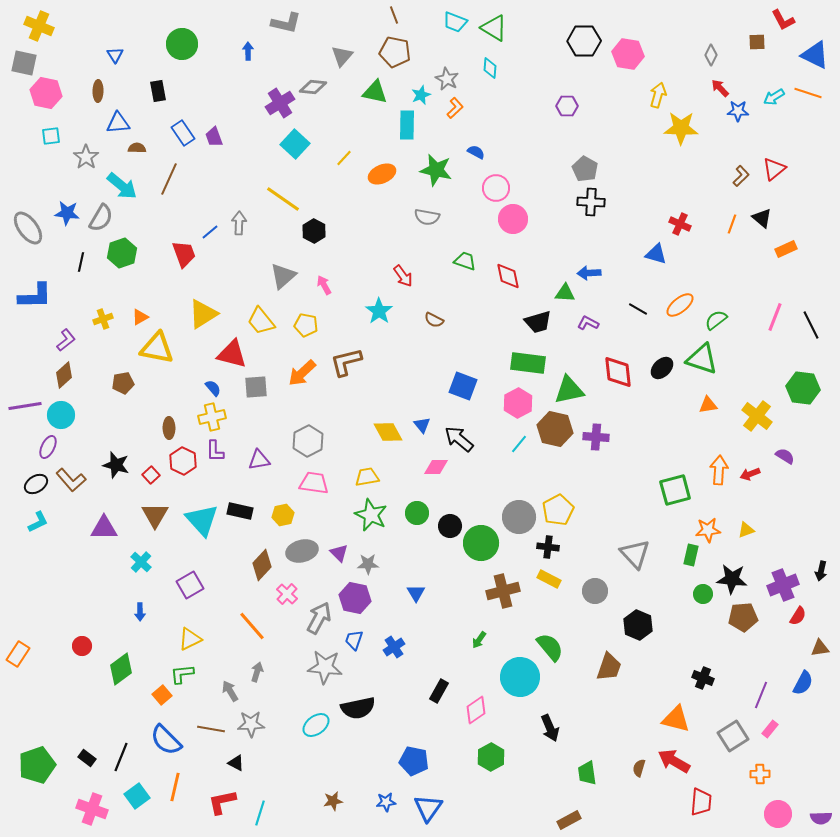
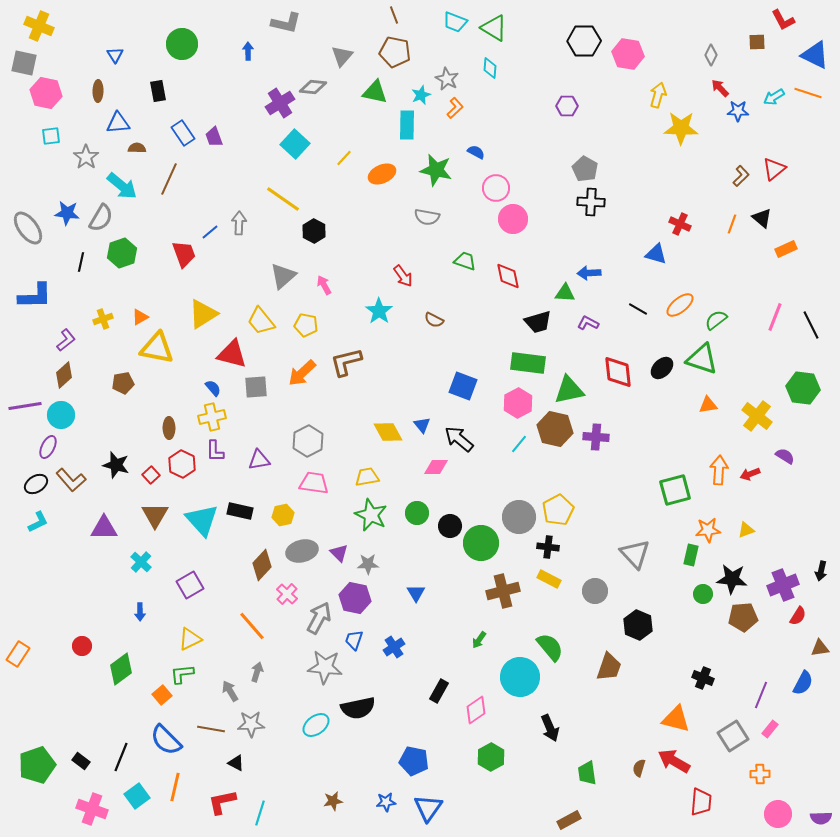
red hexagon at (183, 461): moved 1 px left, 3 px down
black rectangle at (87, 758): moved 6 px left, 3 px down
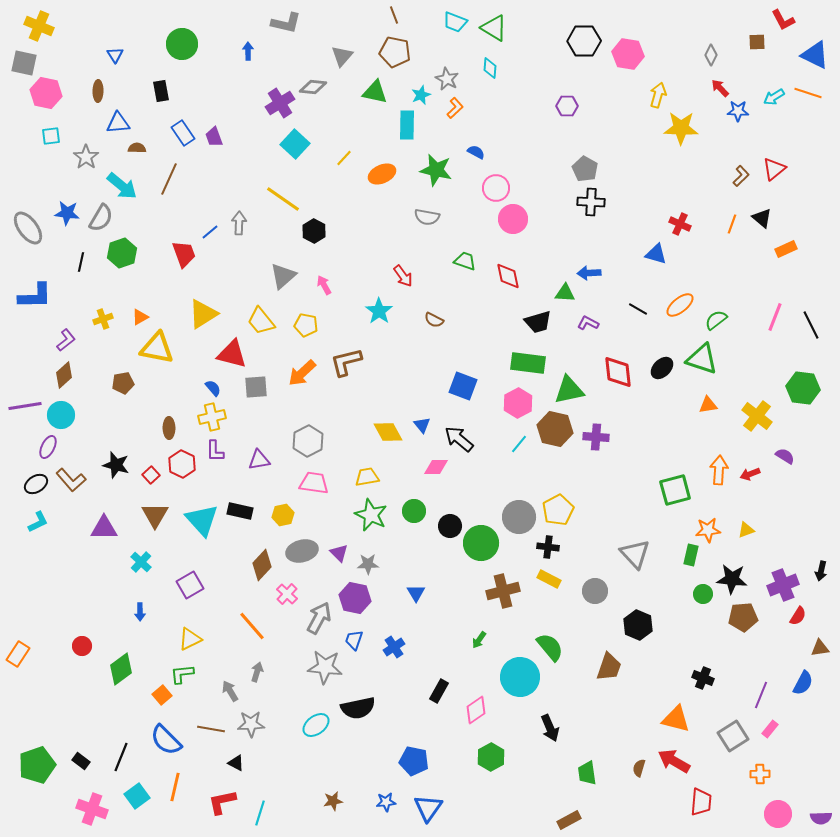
black rectangle at (158, 91): moved 3 px right
green circle at (417, 513): moved 3 px left, 2 px up
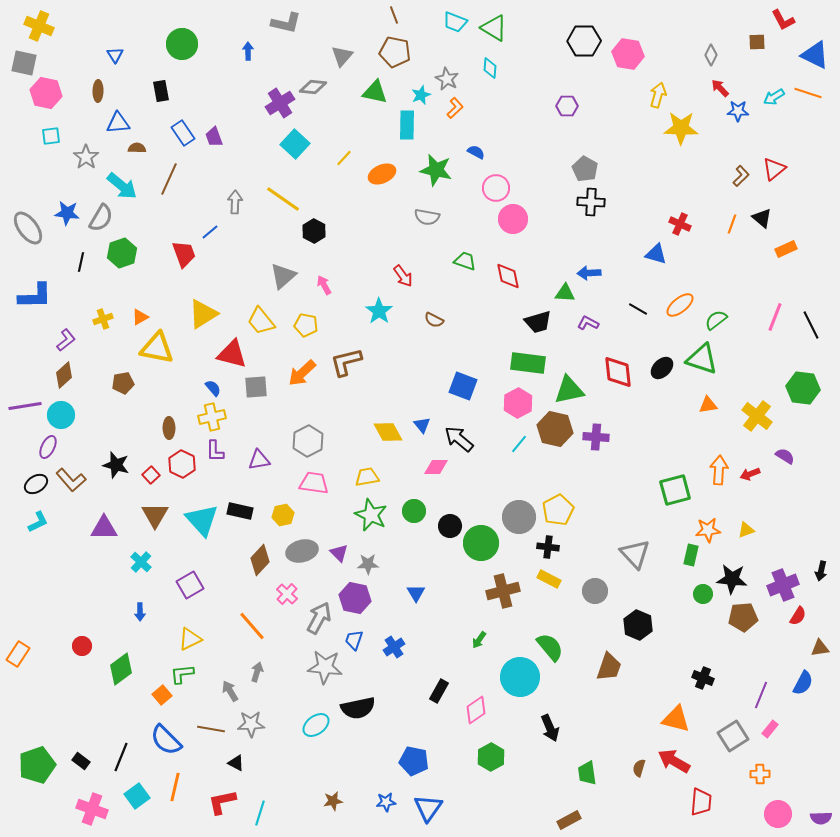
gray arrow at (239, 223): moved 4 px left, 21 px up
brown diamond at (262, 565): moved 2 px left, 5 px up
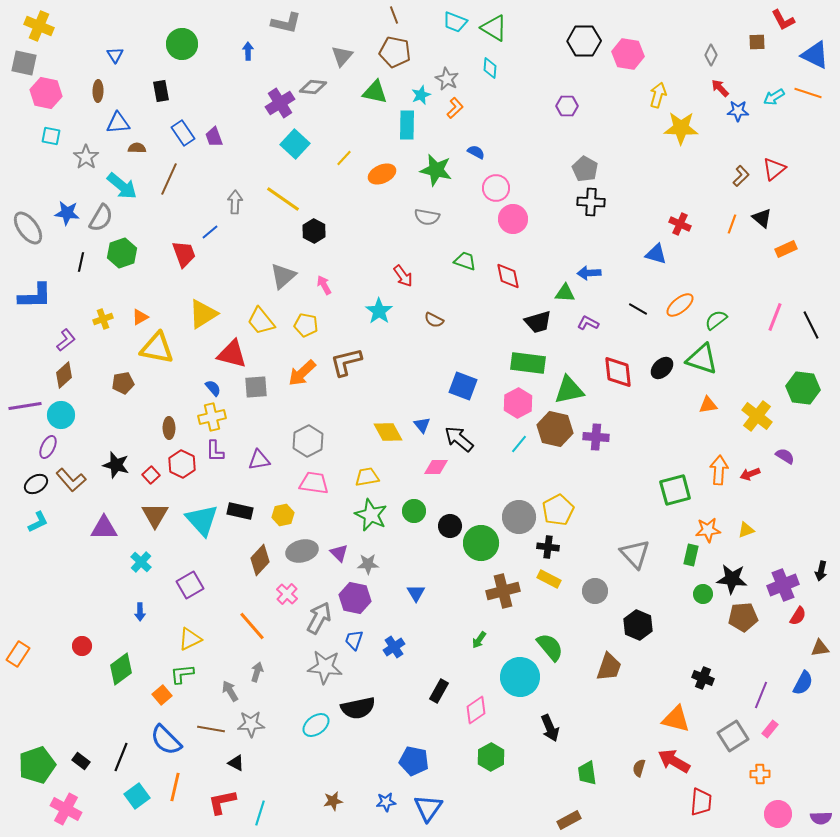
cyan square at (51, 136): rotated 18 degrees clockwise
pink cross at (92, 809): moved 26 px left; rotated 8 degrees clockwise
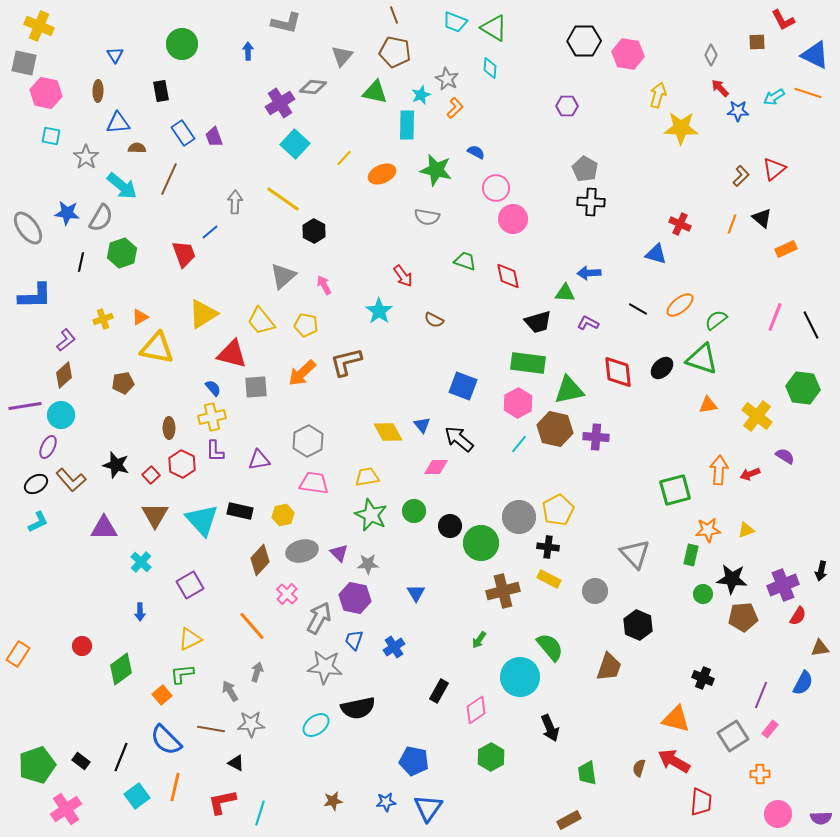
pink cross at (66, 809): rotated 28 degrees clockwise
